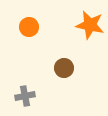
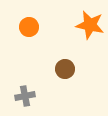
brown circle: moved 1 px right, 1 px down
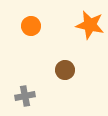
orange circle: moved 2 px right, 1 px up
brown circle: moved 1 px down
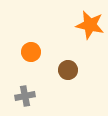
orange circle: moved 26 px down
brown circle: moved 3 px right
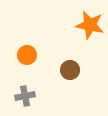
orange circle: moved 4 px left, 3 px down
brown circle: moved 2 px right
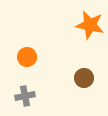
orange circle: moved 2 px down
brown circle: moved 14 px right, 8 px down
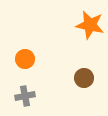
orange circle: moved 2 px left, 2 px down
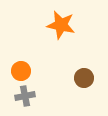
orange star: moved 29 px left
orange circle: moved 4 px left, 12 px down
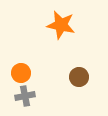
orange circle: moved 2 px down
brown circle: moved 5 px left, 1 px up
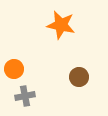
orange circle: moved 7 px left, 4 px up
